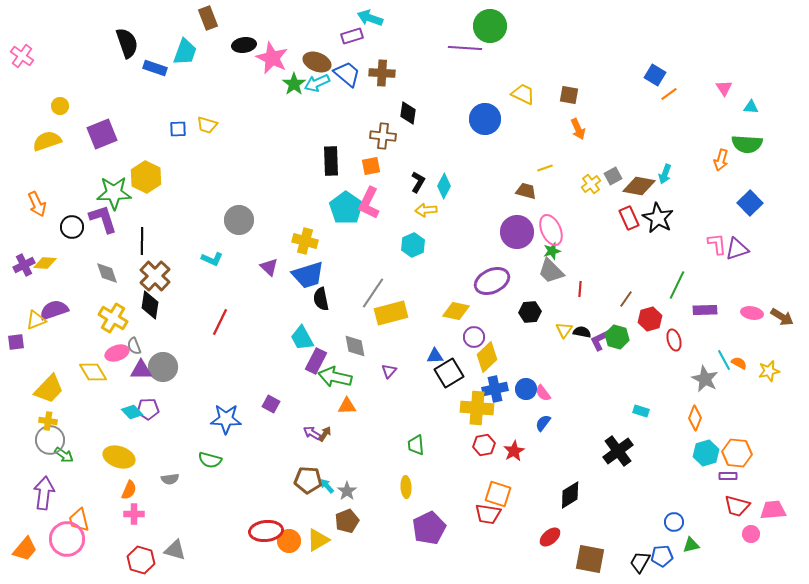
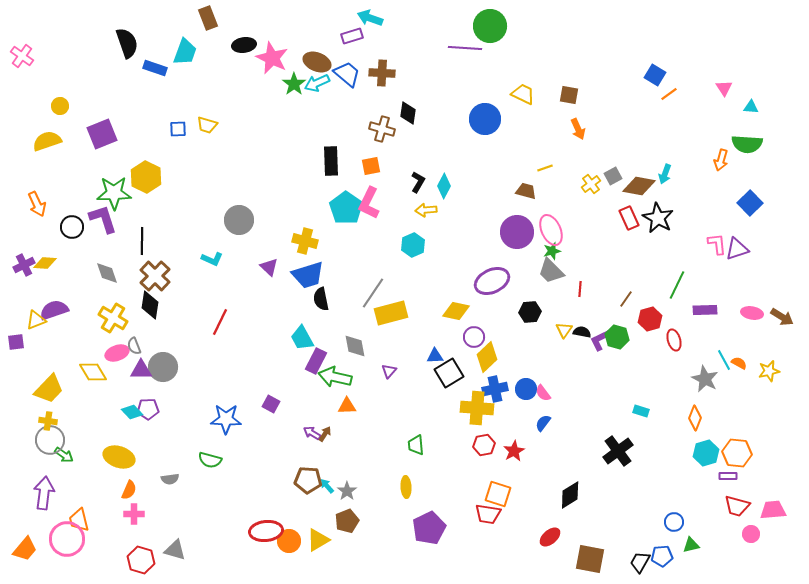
brown cross at (383, 136): moved 1 px left, 7 px up; rotated 10 degrees clockwise
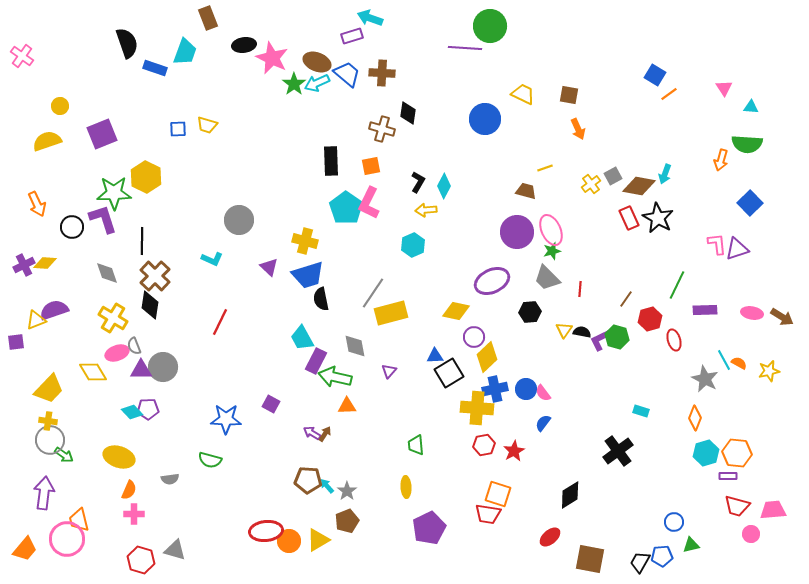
gray trapezoid at (551, 271): moved 4 px left, 7 px down
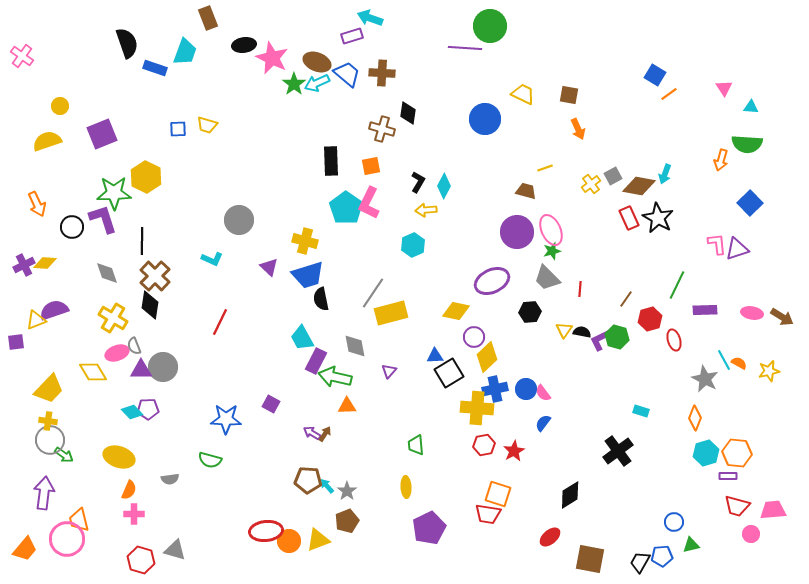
yellow triangle at (318, 540): rotated 10 degrees clockwise
